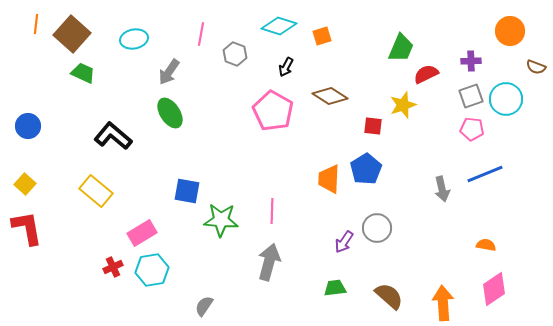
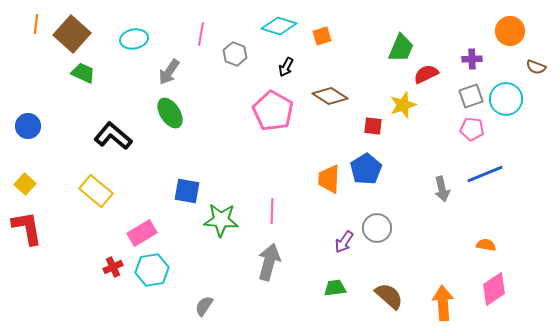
purple cross at (471, 61): moved 1 px right, 2 px up
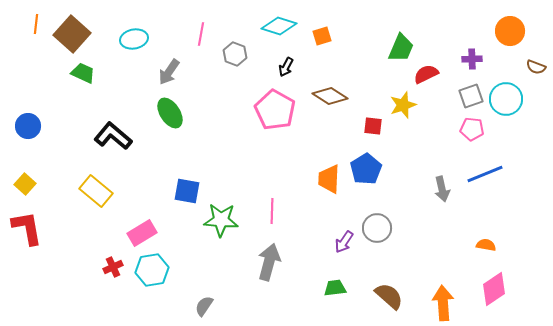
pink pentagon at (273, 111): moved 2 px right, 1 px up
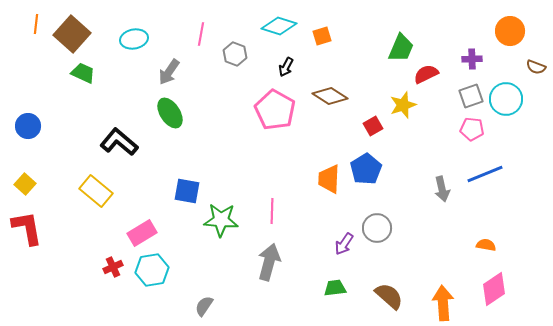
red square at (373, 126): rotated 36 degrees counterclockwise
black L-shape at (113, 136): moved 6 px right, 6 px down
purple arrow at (344, 242): moved 2 px down
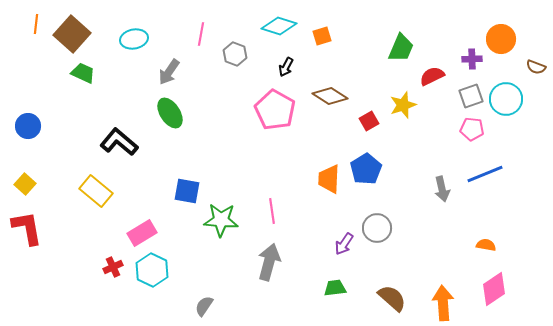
orange circle at (510, 31): moved 9 px left, 8 px down
red semicircle at (426, 74): moved 6 px right, 2 px down
red square at (373, 126): moved 4 px left, 5 px up
pink line at (272, 211): rotated 10 degrees counterclockwise
cyan hexagon at (152, 270): rotated 24 degrees counterclockwise
brown semicircle at (389, 296): moved 3 px right, 2 px down
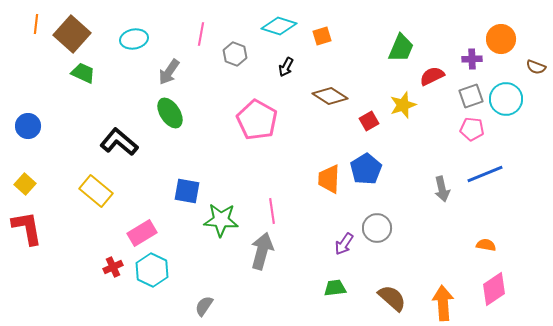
pink pentagon at (275, 110): moved 18 px left, 10 px down
gray arrow at (269, 262): moved 7 px left, 11 px up
